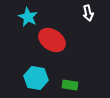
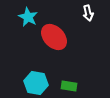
red ellipse: moved 2 px right, 3 px up; rotated 12 degrees clockwise
cyan hexagon: moved 5 px down
green rectangle: moved 1 px left, 1 px down
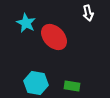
cyan star: moved 2 px left, 6 px down
green rectangle: moved 3 px right
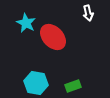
red ellipse: moved 1 px left
green rectangle: moved 1 px right; rotated 28 degrees counterclockwise
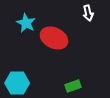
red ellipse: moved 1 px right, 1 px down; rotated 20 degrees counterclockwise
cyan hexagon: moved 19 px left; rotated 10 degrees counterclockwise
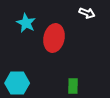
white arrow: moved 1 px left; rotated 56 degrees counterclockwise
red ellipse: rotated 76 degrees clockwise
green rectangle: rotated 70 degrees counterclockwise
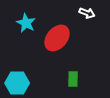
red ellipse: moved 3 px right; rotated 28 degrees clockwise
green rectangle: moved 7 px up
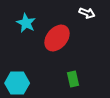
green rectangle: rotated 14 degrees counterclockwise
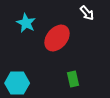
white arrow: rotated 28 degrees clockwise
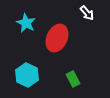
red ellipse: rotated 16 degrees counterclockwise
green rectangle: rotated 14 degrees counterclockwise
cyan hexagon: moved 10 px right, 8 px up; rotated 25 degrees clockwise
